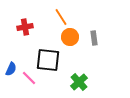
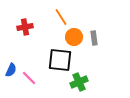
orange circle: moved 4 px right
black square: moved 12 px right
blue semicircle: moved 1 px down
green cross: rotated 18 degrees clockwise
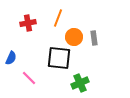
orange line: moved 3 px left, 1 px down; rotated 54 degrees clockwise
red cross: moved 3 px right, 4 px up
black square: moved 1 px left, 2 px up
blue semicircle: moved 12 px up
green cross: moved 1 px right, 1 px down
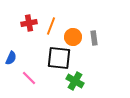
orange line: moved 7 px left, 8 px down
red cross: moved 1 px right
orange circle: moved 1 px left
green cross: moved 5 px left, 2 px up; rotated 36 degrees counterclockwise
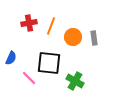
black square: moved 10 px left, 5 px down
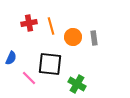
orange line: rotated 36 degrees counterclockwise
black square: moved 1 px right, 1 px down
green cross: moved 2 px right, 3 px down
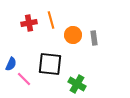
orange line: moved 6 px up
orange circle: moved 2 px up
blue semicircle: moved 6 px down
pink line: moved 5 px left, 1 px down
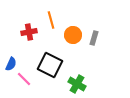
red cross: moved 9 px down
gray rectangle: rotated 24 degrees clockwise
black square: moved 1 px down; rotated 20 degrees clockwise
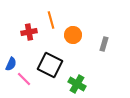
gray rectangle: moved 10 px right, 6 px down
